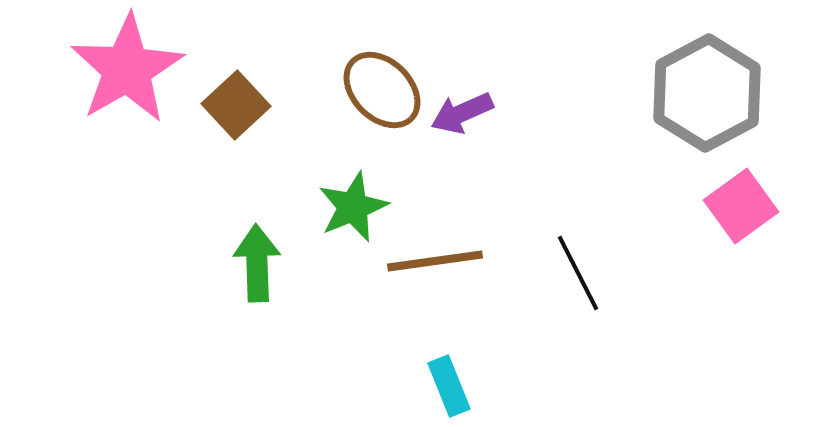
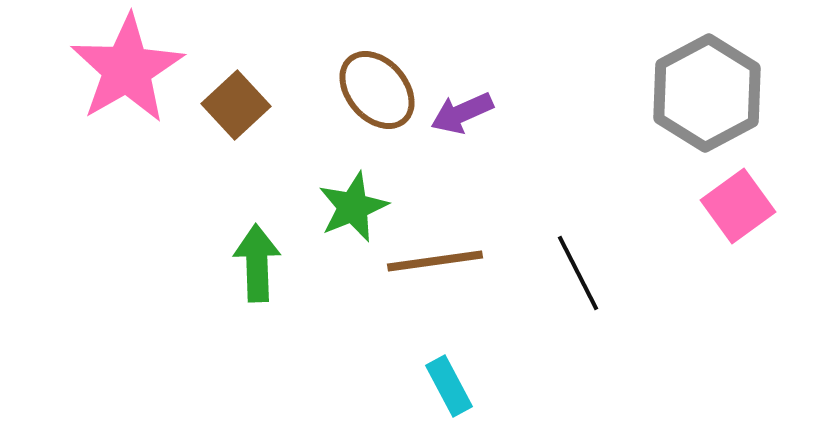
brown ellipse: moved 5 px left; rotated 4 degrees clockwise
pink square: moved 3 px left
cyan rectangle: rotated 6 degrees counterclockwise
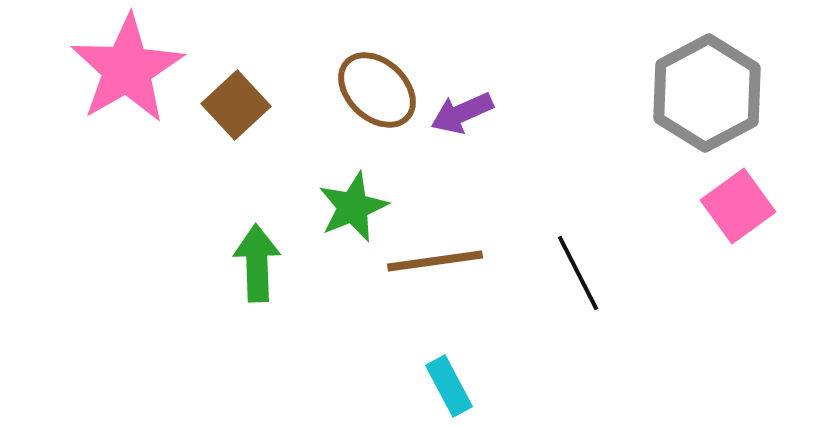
brown ellipse: rotated 6 degrees counterclockwise
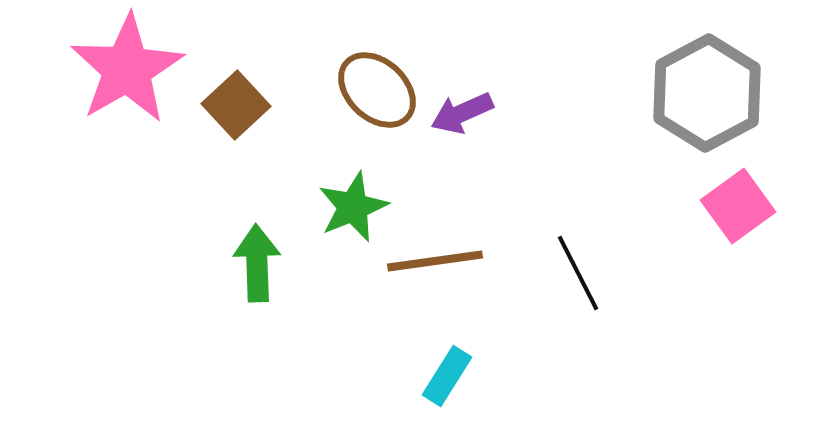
cyan rectangle: moved 2 px left, 10 px up; rotated 60 degrees clockwise
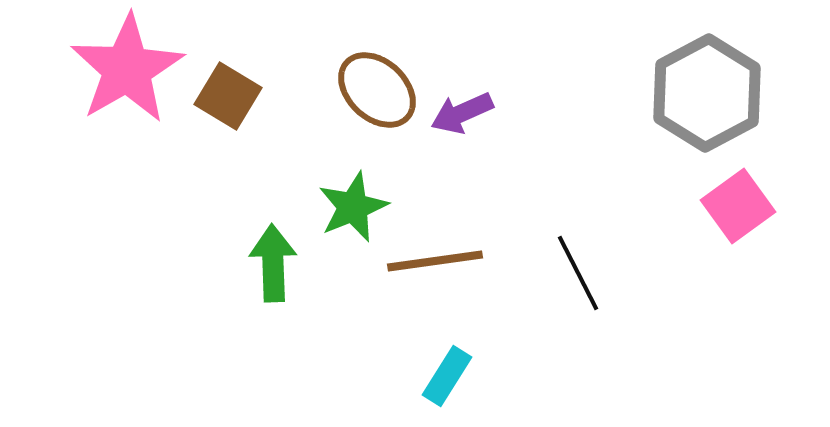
brown square: moved 8 px left, 9 px up; rotated 16 degrees counterclockwise
green arrow: moved 16 px right
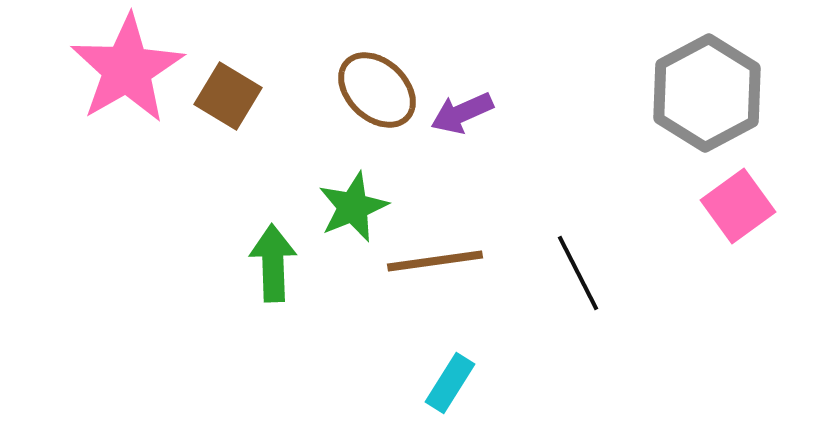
cyan rectangle: moved 3 px right, 7 px down
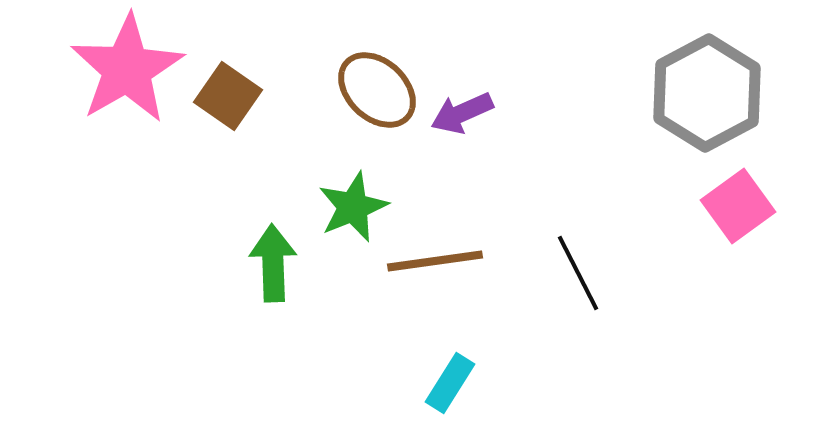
brown square: rotated 4 degrees clockwise
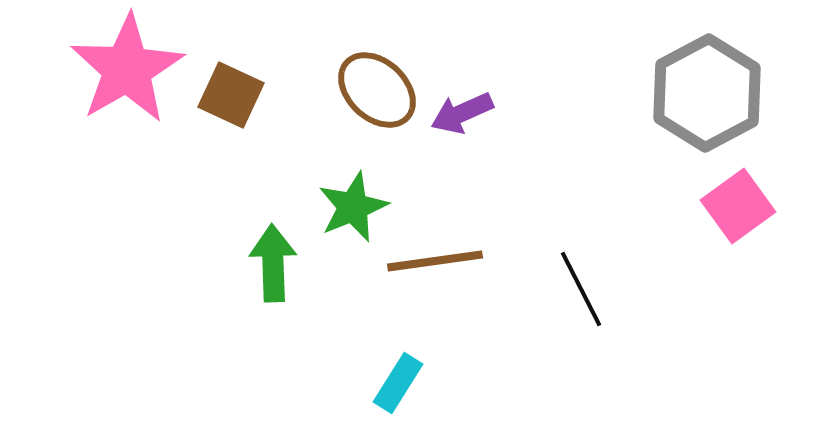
brown square: moved 3 px right, 1 px up; rotated 10 degrees counterclockwise
black line: moved 3 px right, 16 px down
cyan rectangle: moved 52 px left
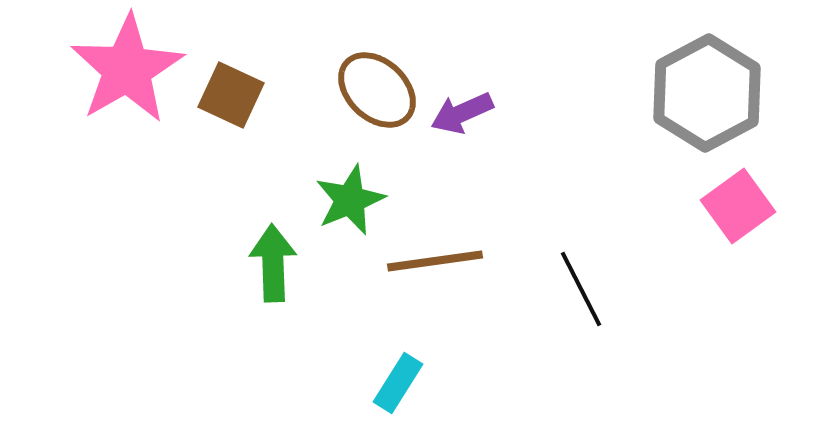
green star: moved 3 px left, 7 px up
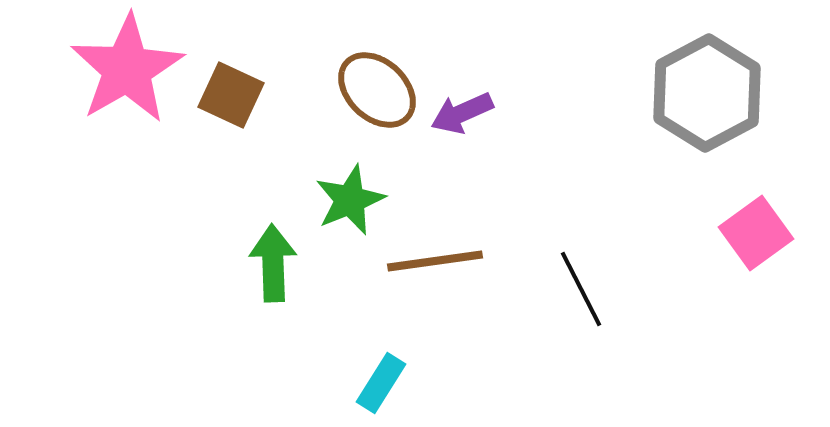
pink square: moved 18 px right, 27 px down
cyan rectangle: moved 17 px left
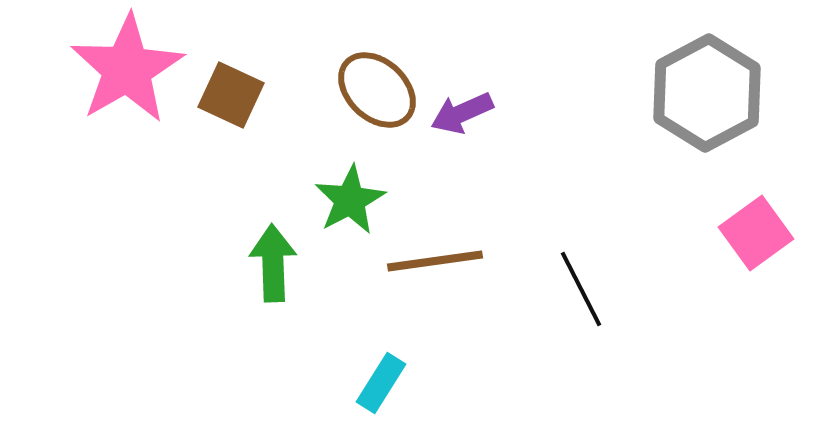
green star: rotated 6 degrees counterclockwise
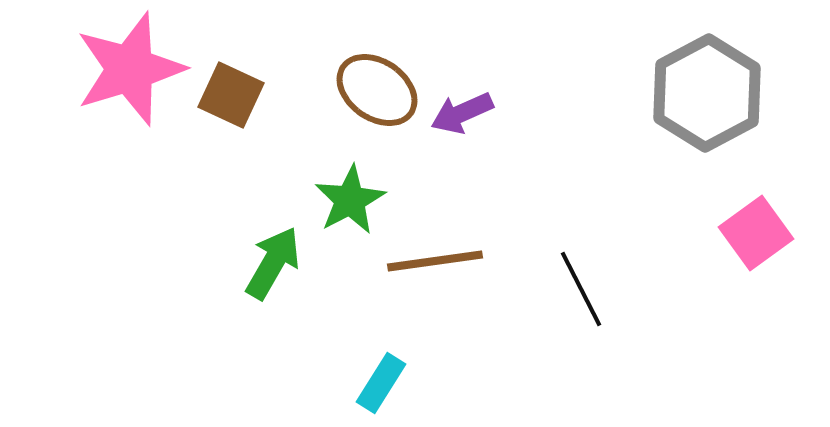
pink star: moved 3 px right; rotated 13 degrees clockwise
brown ellipse: rotated 8 degrees counterclockwise
green arrow: rotated 32 degrees clockwise
